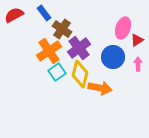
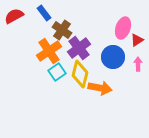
red semicircle: moved 1 px down
brown cross: moved 1 px down
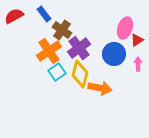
blue rectangle: moved 1 px down
pink ellipse: moved 2 px right
blue circle: moved 1 px right, 3 px up
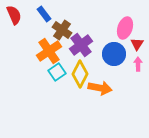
red semicircle: moved 1 px up; rotated 96 degrees clockwise
red triangle: moved 4 px down; rotated 24 degrees counterclockwise
purple cross: moved 2 px right, 3 px up
yellow diamond: rotated 12 degrees clockwise
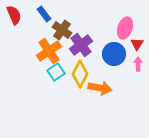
cyan square: moved 1 px left
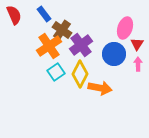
orange cross: moved 5 px up
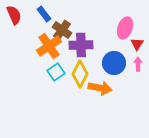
purple cross: rotated 35 degrees clockwise
blue circle: moved 9 px down
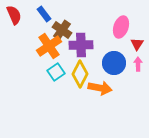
pink ellipse: moved 4 px left, 1 px up
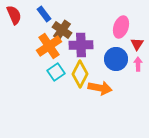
blue circle: moved 2 px right, 4 px up
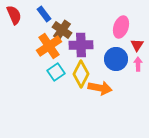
red triangle: moved 1 px down
yellow diamond: moved 1 px right
